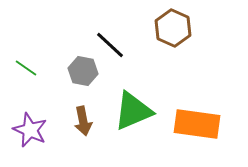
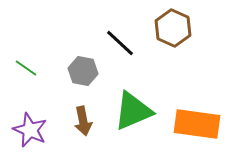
black line: moved 10 px right, 2 px up
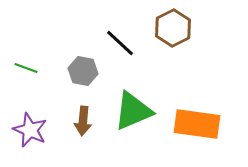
brown hexagon: rotated 9 degrees clockwise
green line: rotated 15 degrees counterclockwise
brown arrow: rotated 16 degrees clockwise
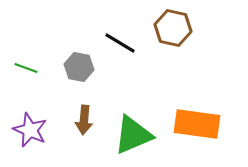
brown hexagon: rotated 21 degrees counterclockwise
black line: rotated 12 degrees counterclockwise
gray hexagon: moved 4 px left, 4 px up
green triangle: moved 24 px down
brown arrow: moved 1 px right, 1 px up
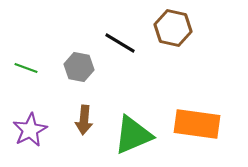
purple star: rotated 20 degrees clockwise
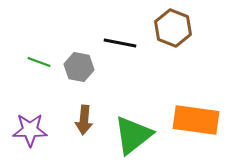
brown hexagon: rotated 9 degrees clockwise
black line: rotated 20 degrees counterclockwise
green line: moved 13 px right, 6 px up
orange rectangle: moved 1 px left, 4 px up
purple star: rotated 28 degrees clockwise
green triangle: rotated 15 degrees counterclockwise
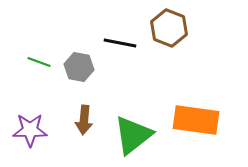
brown hexagon: moved 4 px left
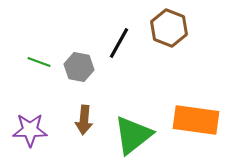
black line: moved 1 px left; rotated 72 degrees counterclockwise
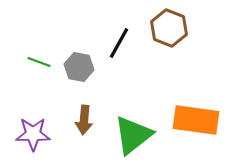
purple star: moved 3 px right, 4 px down
